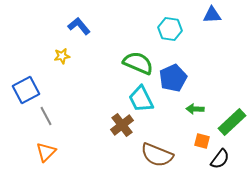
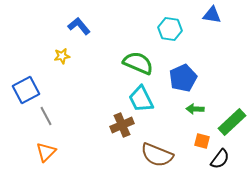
blue triangle: rotated 12 degrees clockwise
blue pentagon: moved 10 px right
brown cross: rotated 15 degrees clockwise
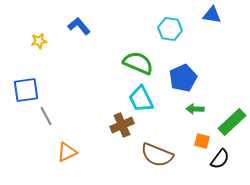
yellow star: moved 23 px left, 15 px up
blue square: rotated 20 degrees clockwise
orange triangle: moved 21 px right; rotated 20 degrees clockwise
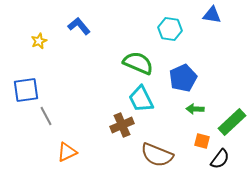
yellow star: rotated 14 degrees counterclockwise
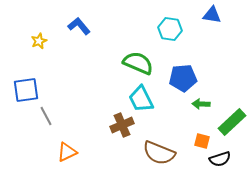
blue pentagon: rotated 20 degrees clockwise
green arrow: moved 6 px right, 5 px up
brown semicircle: moved 2 px right, 2 px up
black semicircle: rotated 35 degrees clockwise
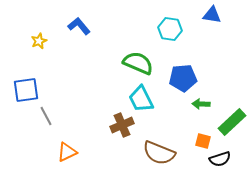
orange square: moved 1 px right
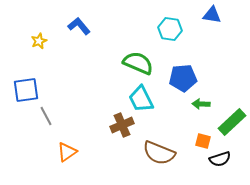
orange triangle: rotated 10 degrees counterclockwise
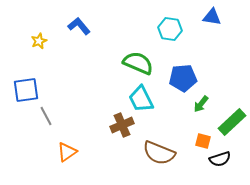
blue triangle: moved 2 px down
green arrow: rotated 54 degrees counterclockwise
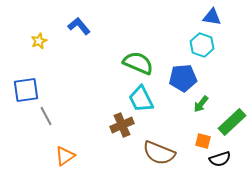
cyan hexagon: moved 32 px right, 16 px down; rotated 10 degrees clockwise
orange triangle: moved 2 px left, 4 px down
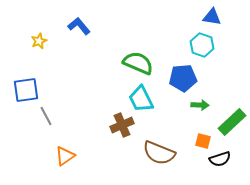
green arrow: moved 1 px left, 1 px down; rotated 126 degrees counterclockwise
